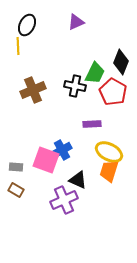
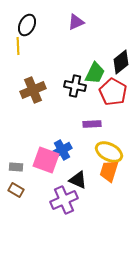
black diamond: rotated 30 degrees clockwise
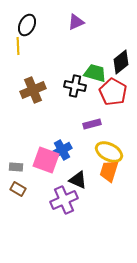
green trapezoid: rotated 100 degrees counterclockwise
purple rectangle: rotated 12 degrees counterclockwise
brown rectangle: moved 2 px right, 1 px up
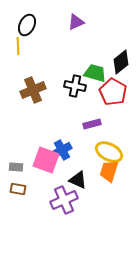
brown rectangle: rotated 21 degrees counterclockwise
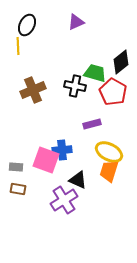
blue cross: rotated 24 degrees clockwise
purple cross: rotated 8 degrees counterclockwise
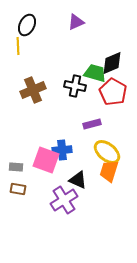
black diamond: moved 9 px left, 1 px down; rotated 15 degrees clockwise
yellow ellipse: moved 2 px left; rotated 12 degrees clockwise
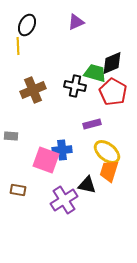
gray rectangle: moved 5 px left, 31 px up
black triangle: moved 9 px right, 5 px down; rotated 12 degrees counterclockwise
brown rectangle: moved 1 px down
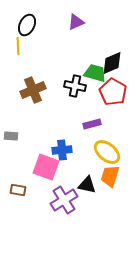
pink square: moved 7 px down
orange trapezoid: moved 1 px right, 5 px down
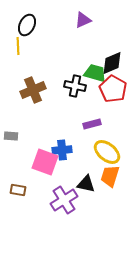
purple triangle: moved 7 px right, 2 px up
red pentagon: moved 3 px up
pink square: moved 1 px left, 5 px up
black triangle: moved 1 px left, 1 px up
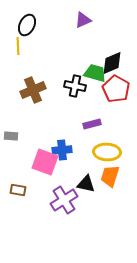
red pentagon: moved 3 px right
yellow ellipse: rotated 36 degrees counterclockwise
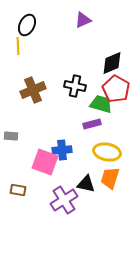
green trapezoid: moved 6 px right, 31 px down
yellow ellipse: rotated 8 degrees clockwise
orange trapezoid: moved 2 px down
